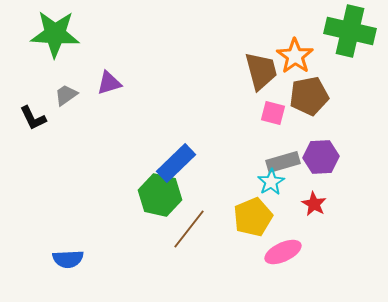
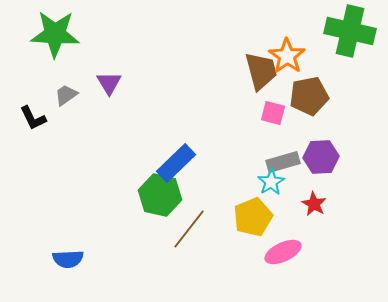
orange star: moved 8 px left
purple triangle: rotated 44 degrees counterclockwise
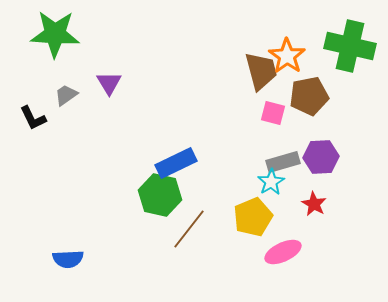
green cross: moved 15 px down
blue rectangle: rotated 18 degrees clockwise
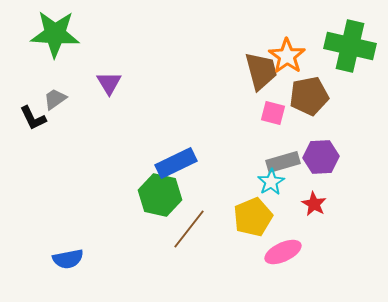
gray trapezoid: moved 11 px left, 4 px down
blue semicircle: rotated 8 degrees counterclockwise
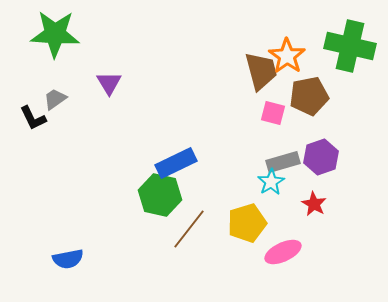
purple hexagon: rotated 16 degrees counterclockwise
yellow pentagon: moved 6 px left, 6 px down; rotated 6 degrees clockwise
